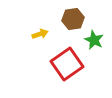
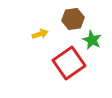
green star: moved 2 px left
red square: moved 2 px right, 1 px up
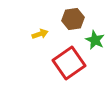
green star: moved 3 px right
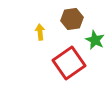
brown hexagon: moved 1 px left
yellow arrow: moved 2 px up; rotated 77 degrees counterclockwise
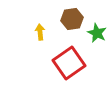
green star: moved 2 px right, 7 px up
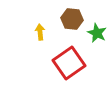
brown hexagon: rotated 15 degrees clockwise
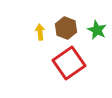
brown hexagon: moved 6 px left, 9 px down; rotated 15 degrees clockwise
green star: moved 3 px up
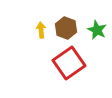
yellow arrow: moved 1 px right, 2 px up
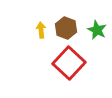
red square: rotated 12 degrees counterclockwise
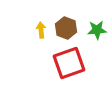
green star: rotated 30 degrees counterclockwise
red square: rotated 28 degrees clockwise
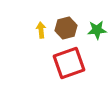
brown hexagon: rotated 25 degrees clockwise
